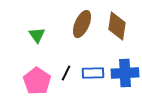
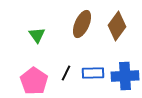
brown diamond: rotated 28 degrees clockwise
blue cross: moved 3 px down
pink pentagon: moved 3 px left
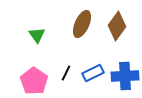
blue rectangle: rotated 25 degrees counterclockwise
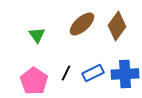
brown ellipse: rotated 24 degrees clockwise
blue cross: moved 2 px up
